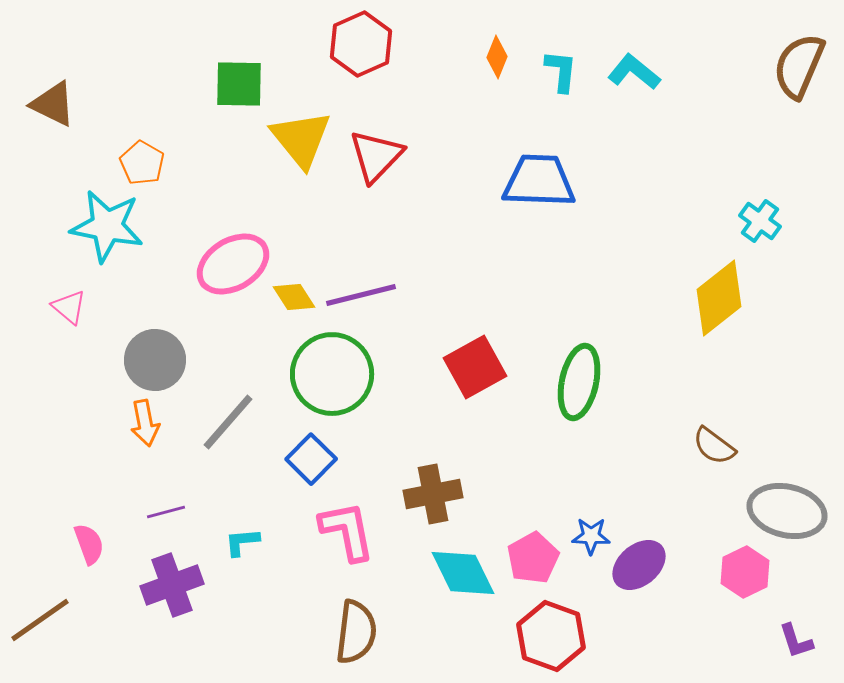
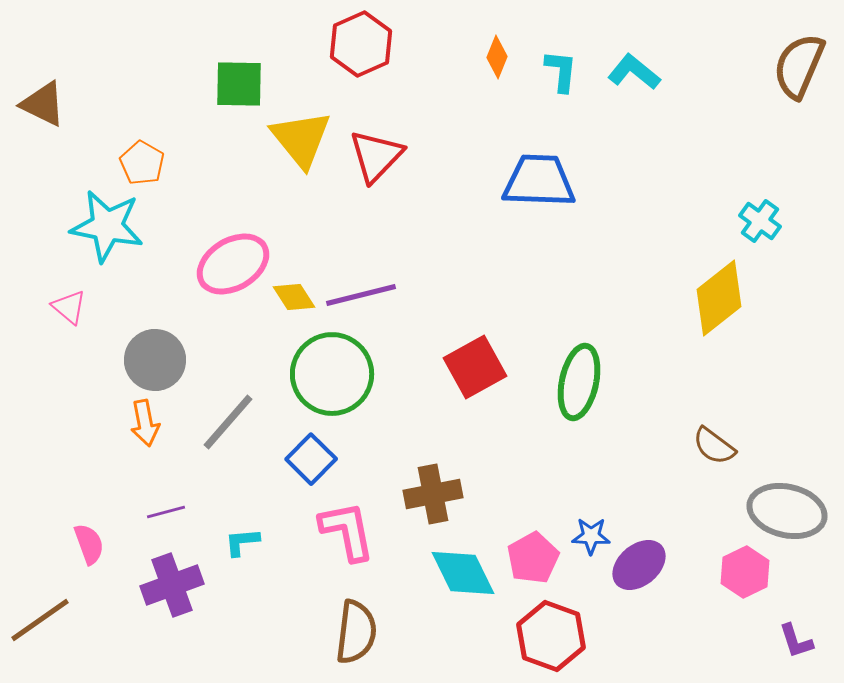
brown triangle at (53, 104): moved 10 px left
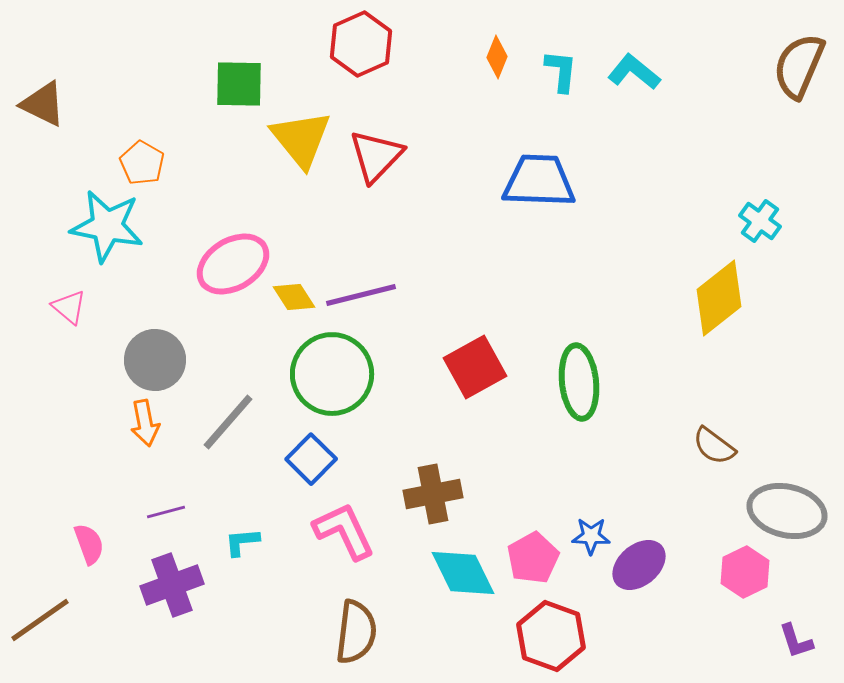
green ellipse at (579, 382): rotated 18 degrees counterclockwise
pink L-shape at (347, 531): moved 3 px left; rotated 14 degrees counterclockwise
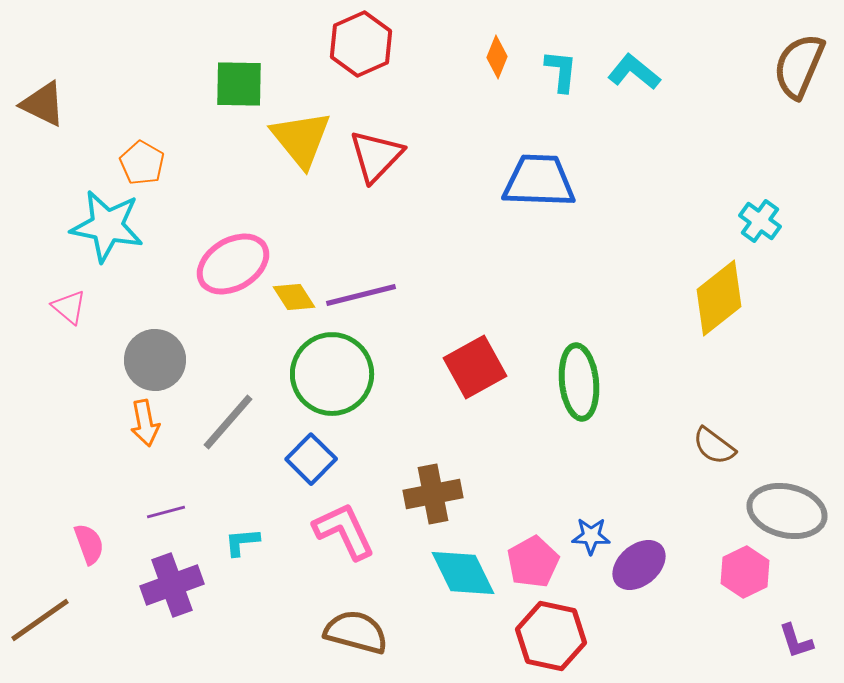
pink pentagon at (533, 558): moved 4 px down
brown semicircle at (356, 632): rotated 82 degrees counterclockwise
red hexagon at (551, 636): rotated 8 degrees counterclockwise
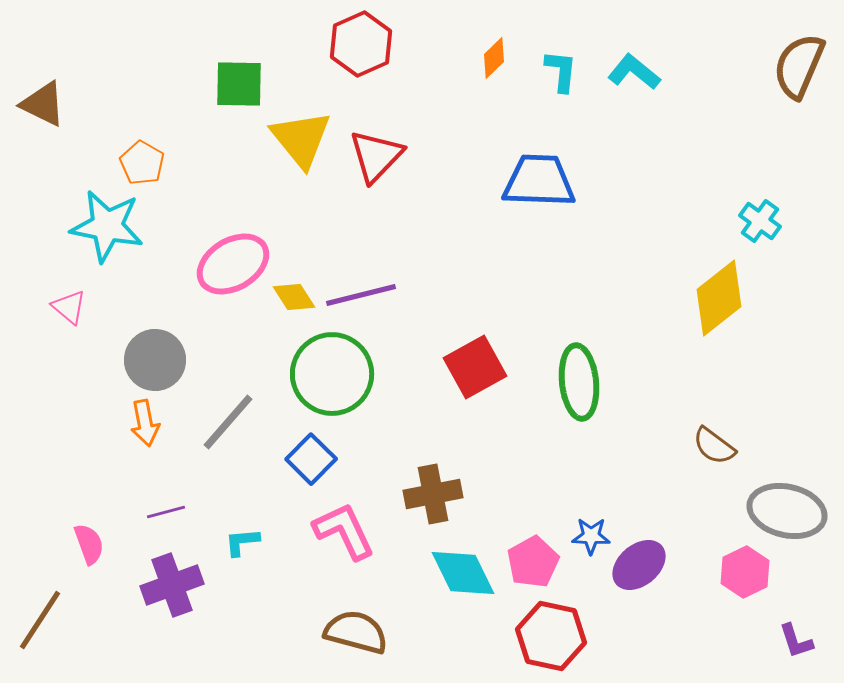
orange diamond at (497, 57): moved 3 px left, 1 px down; rotated 24 degrees clockwise
brown line at (40, 620): rotated 22 degrees counterclockwise
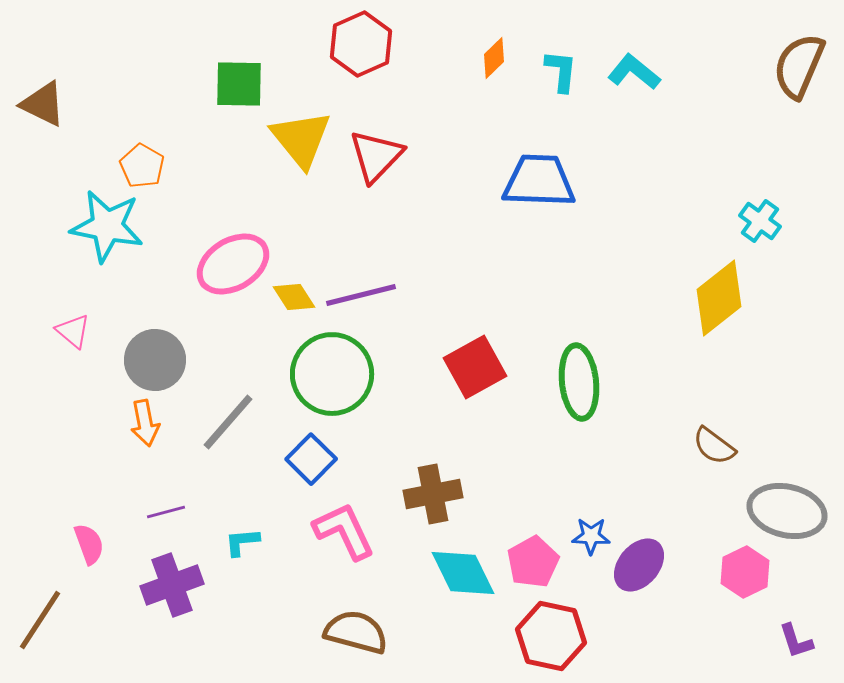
orange pentagon at (142, 163): moved 3 px down
pink triangle at (69, 307): moved 4 px right, 24 px down
purple ellipse at (639, 565): rotated 10 degrees counterclockwise
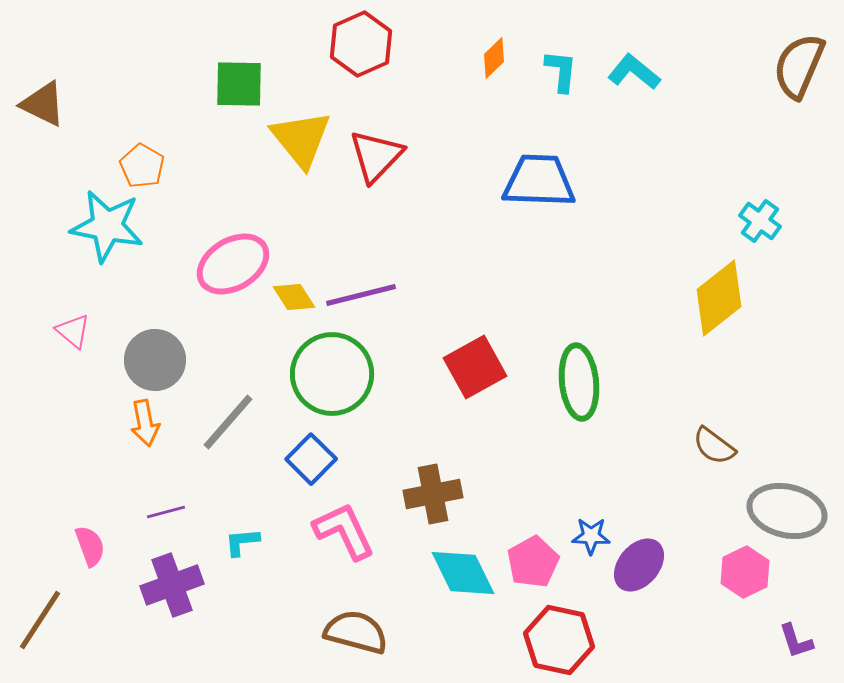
pink semicircle at (89, 544): moved 1 px right, 2 px down
red hexagon at (551, 636): moved 8 px right, 4 px down
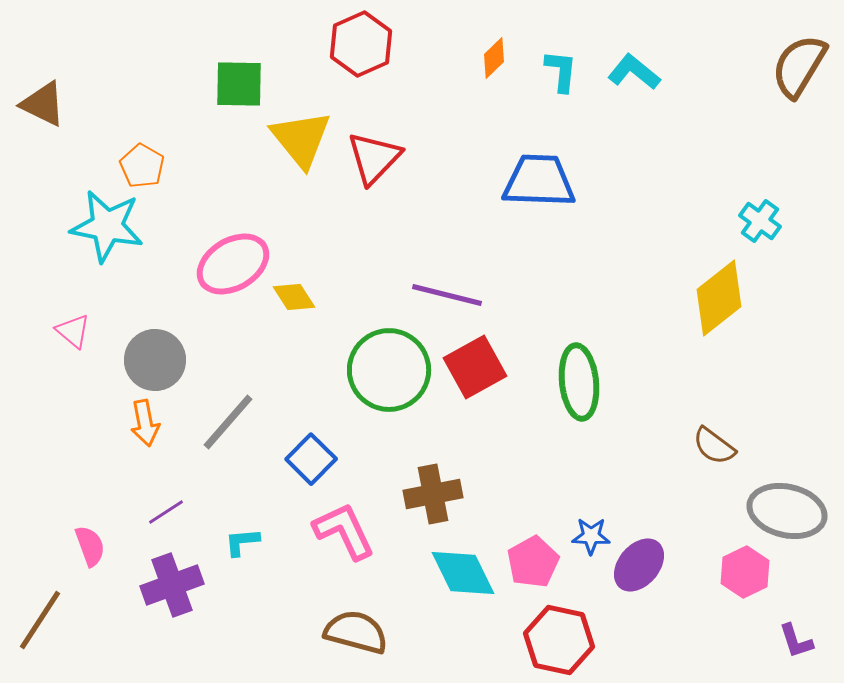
brown semicircle at (799, 66): rotated 8 degrees clockwise
red triangle at (376, 156): moved 2 px left, 2 px down
purple line at (361, 295): moved 86 px right; rotated 28 degrees clockwise
green circle at (332, 374): moved 57 px right, 4 px up
purple line at (166, 512): rotated 18 degrees counterclockwise
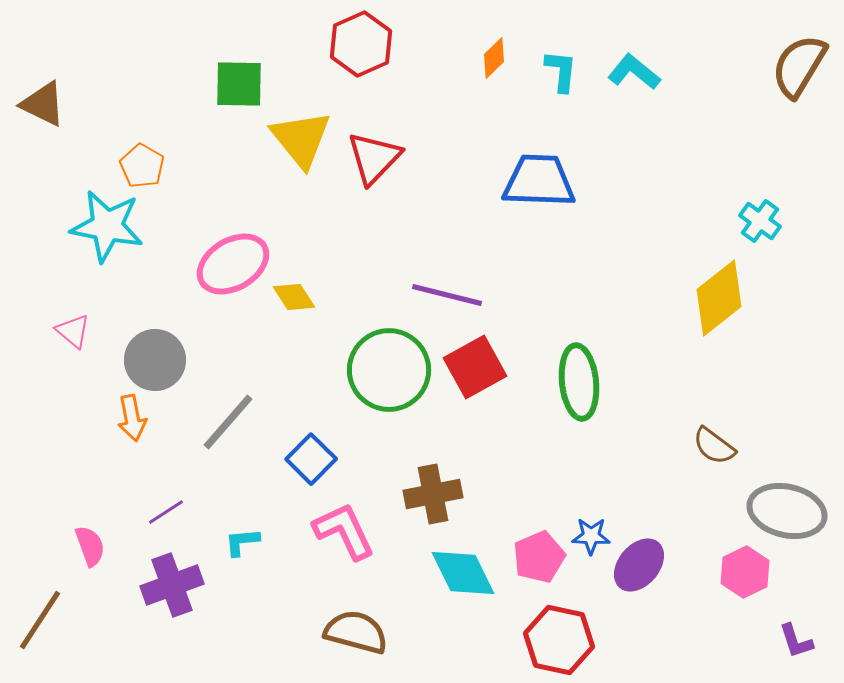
orange arrow at (145, 423): moved 13 px left, 5 px up
pink pentagon at (533, 562): moved 6 px right, 5 px up; rotated 6 degrees clockwise
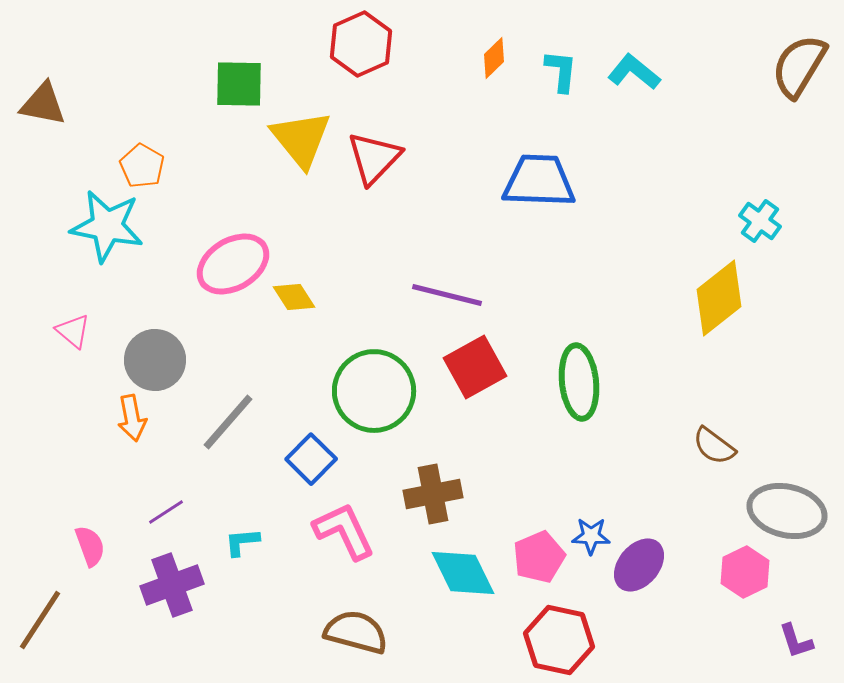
brown triangle at (43, 104): rotated 15 degrees counterclockwise
green circle at (389, 370): moved 15 px left, 21 px down
